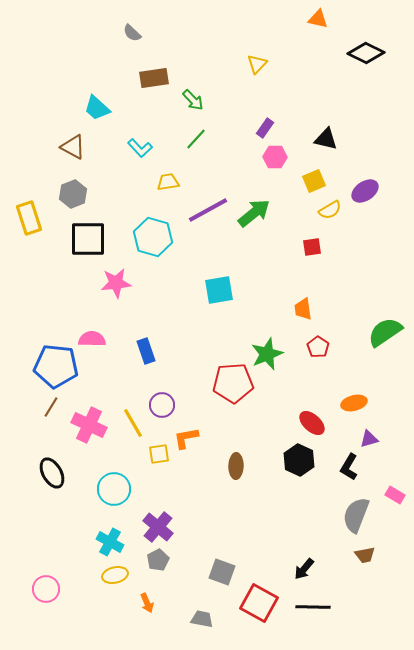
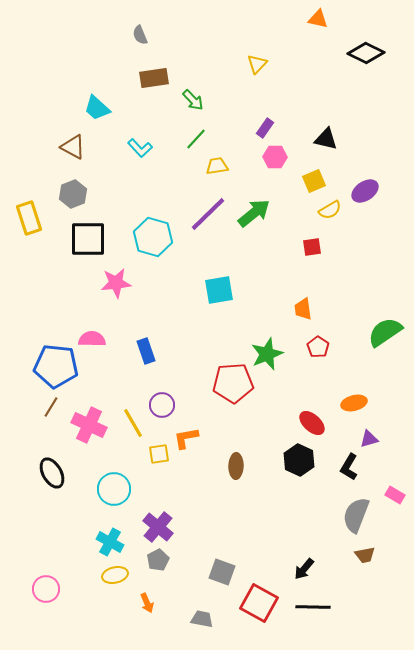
gray semicircle at (132, 33): moved 8 px right, 2 px down; rotated 24 degrees clockwise
yellow trapezoid at (168, 182): moved 49 px right, 16 px up
purple line at (208, 210): moved 4 px down; rotated 15 degrees counterclockwise
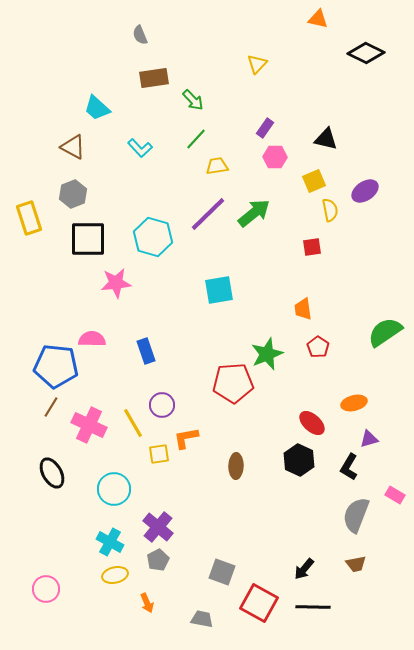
yellow semicircle at (330, 210): rotated 70 degrees counterclockwise
brown trapezoid at (365, 555): moved 9 px left, 9 px down
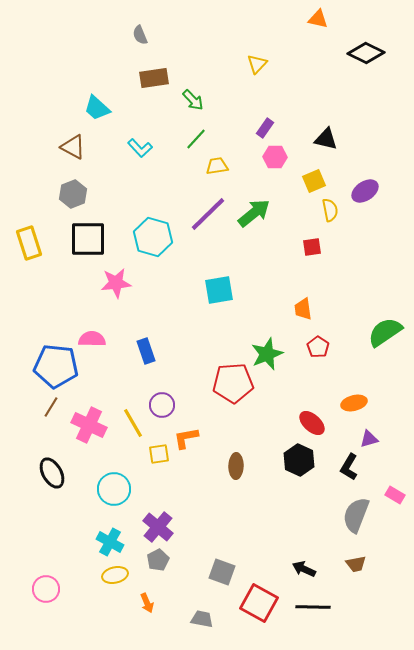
yellow rectangle at (29, 218): moved 25 px down
black arrow at (304, 569): rotated 75 degrees clockwise
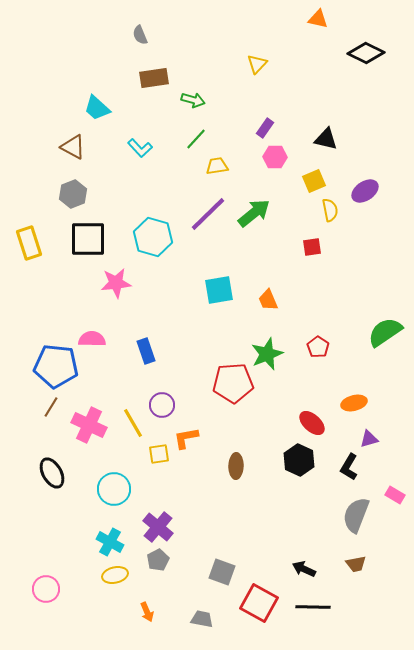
green arrow at (193, 100): rotated 30 degrees counterclockwise
orange trapezoid at (303, 309): moved 35 px left, 9 px up; rotated 15 degrees counterclockwise
orange arrow at (147, 603): moved 9 px down
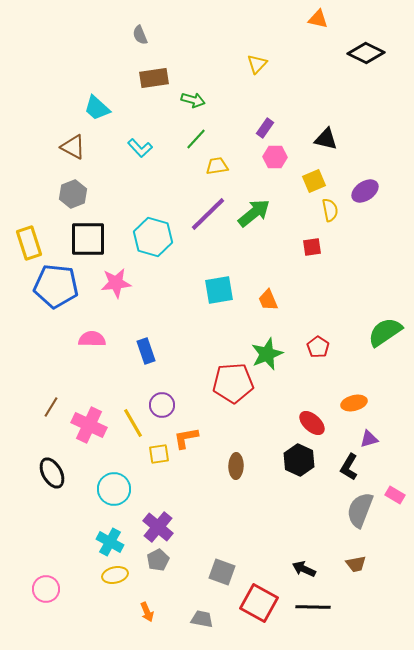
blue pentagon at (56, 366): moved 80 px up
gray semicircle at (356, 515): moved 4 px right, 5 px up
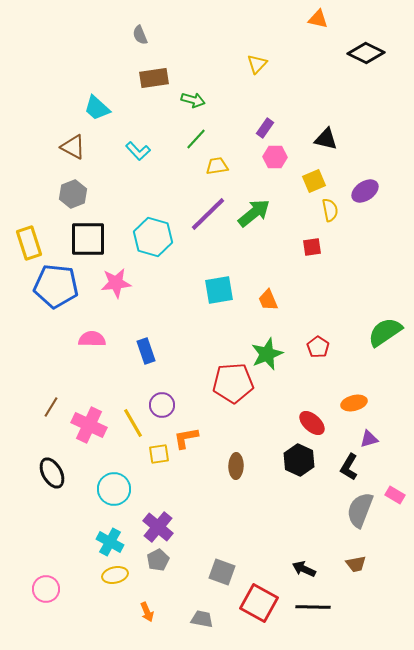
cyan L-shape at (140, 148): moved 2 px left, 3 px down
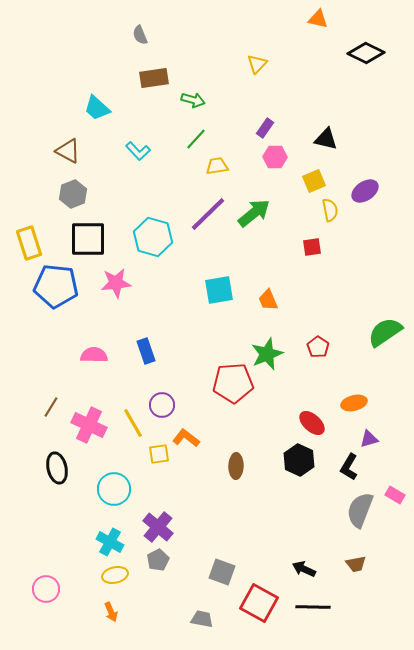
brown triangle at (73, 147): moved 5 px left, 4 px down
pink semicircle at (92, 339): moved 2 px right, 16 px down
orange L-shape at (186, 438): rotated 48 degrees clockwise
black ellipse at (52, 473): moved 5 px right, 5 px up; rotated 16 degrees clockwise
orange arrow at (147, 612): moved 36 px left
